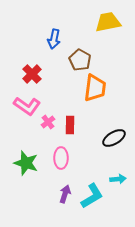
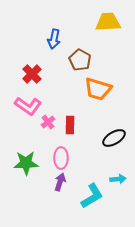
yellow trapezoid: rotated 8 degrees clockwise
orange trapezoid: moved 3 px right, 1 px down; rotated 100 degrees clockwise
pink L-shape: moved 1 px right
green star: rotated 20 degrees counterclockwise
purple arrow: moved 5 px left, 12 px up
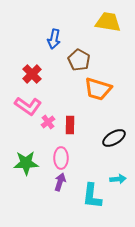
yellow trapezoid: rotated 12 degrees clockwise
brown pentagon: moved 1 px left
cyan L-shape: rotated 128 degrees clockwise
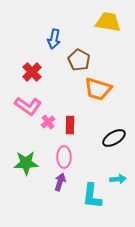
red cross: moved 2 px up
pink ellipse: moved 3 px right, 1 px up
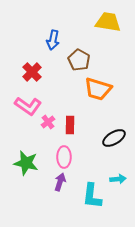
blue arrow: moved 1 px left, 1 px down
green star: rotated 15 degrees clockwise
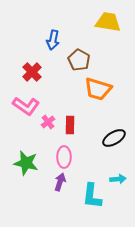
pink L-shape: moved 2 px left
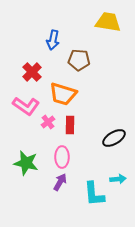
brown pentagon: rotated 25 degrees counterclockwise
orange trapezoid: moved 35 px left, 5 px down
pink ellipse: moved 2 px left
purple arrow: rotated 12 degrees clockwise
cyan L-shape: moved 2 px right, 2 px up; rotated 12 degrees counterclockwise
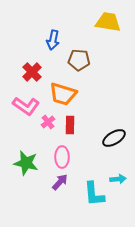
purple arrow: rotated 12 degrees clockwise
